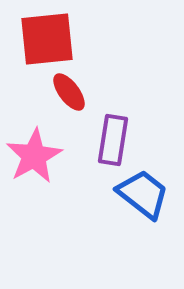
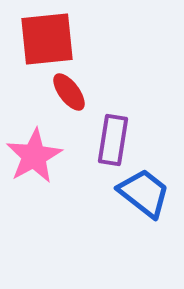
blue trapezoid: moved 1 px right, 1 px up
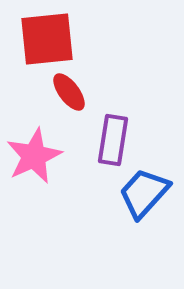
pink star: rotated 4 degrees clockwise
blue trapezoid: rotated 86 degrees counterclockwise
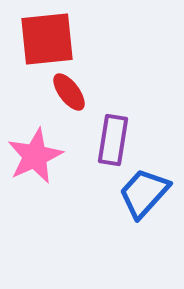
pink star: moved 1 px right
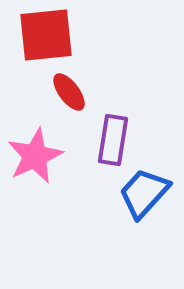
red square: moved 1 px left, 4 px up
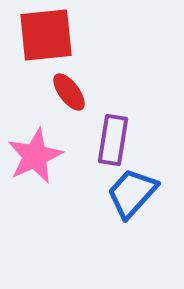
blue trapezoid: moved 12 px left
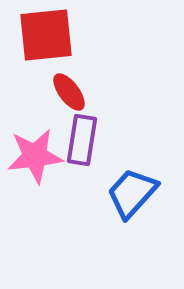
purple rectangle: moved 31 px left
pink star: rotated 18 degrees clockwise
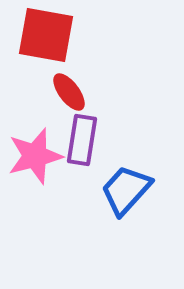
red square: rotated 16 degrees clockwise
pink star: rotated 8 degrees counterclockwise
blue trapezoid: moved 6 px left, 3 px up
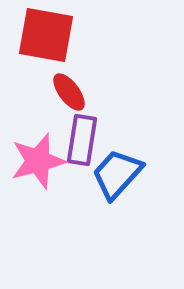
pink star: moved 3 px right, 5 px down
blue trapezoid: moved 9 px left, 16 px up
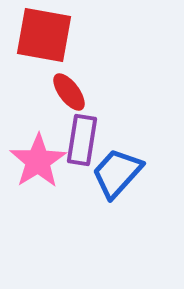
red square: moved 2 px left
pink star: rotated 18 degrees counterclockwise
blue trapezoid: moved 1 px up
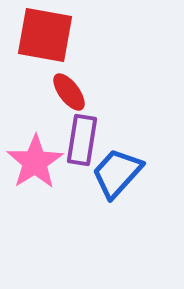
red square: moved 1 px right
pink star: moved 3 px left, 1 px down
